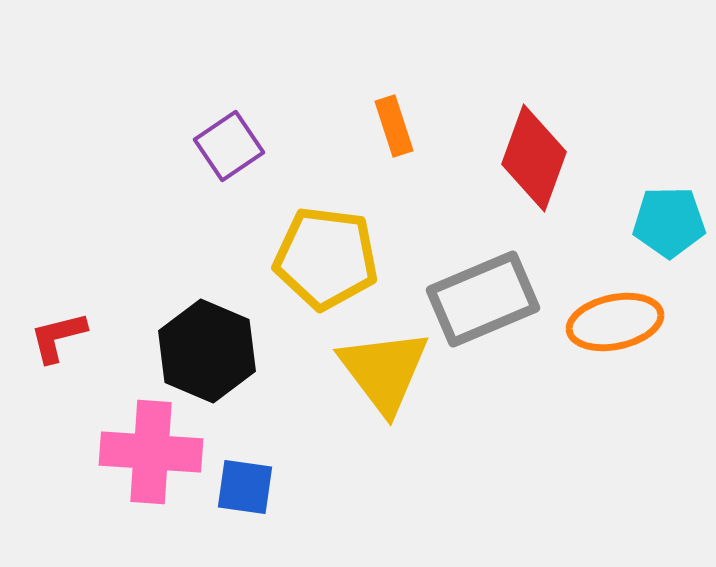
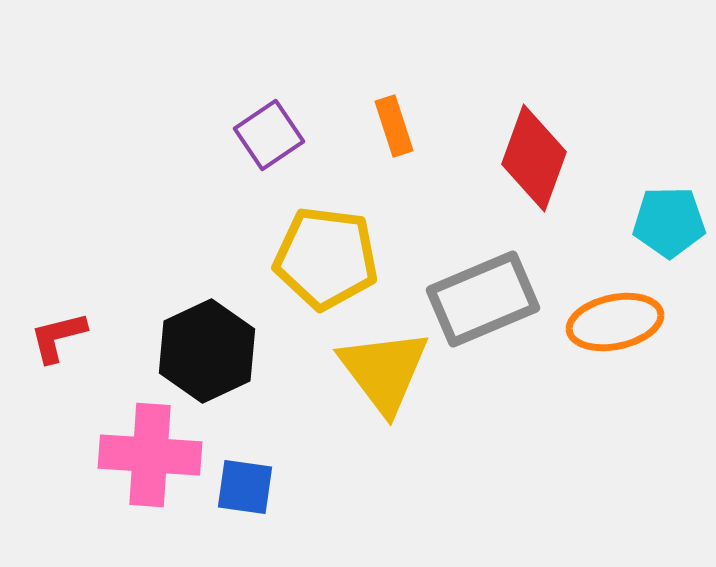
purple square: moved 40 px right, 11 px up
black hexagon: rotated 12 degrees clockwise
pink cross: moved 1 px left, 3 px down
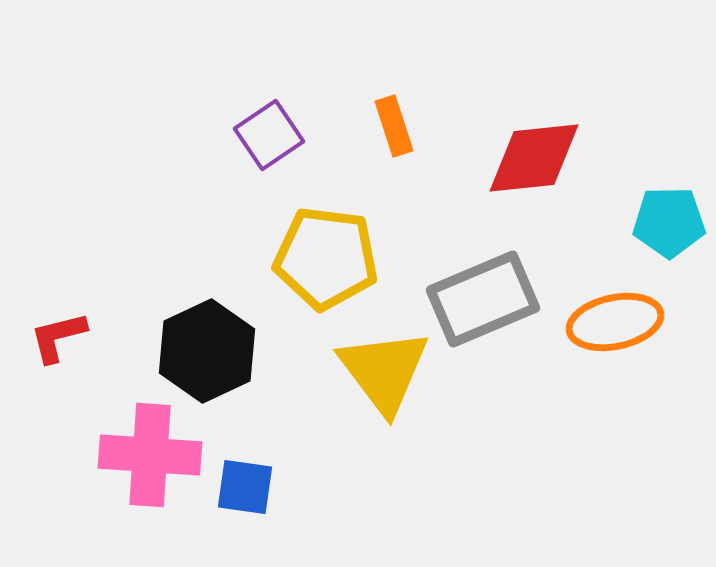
red diamond: rotated 64 degrees clockwise
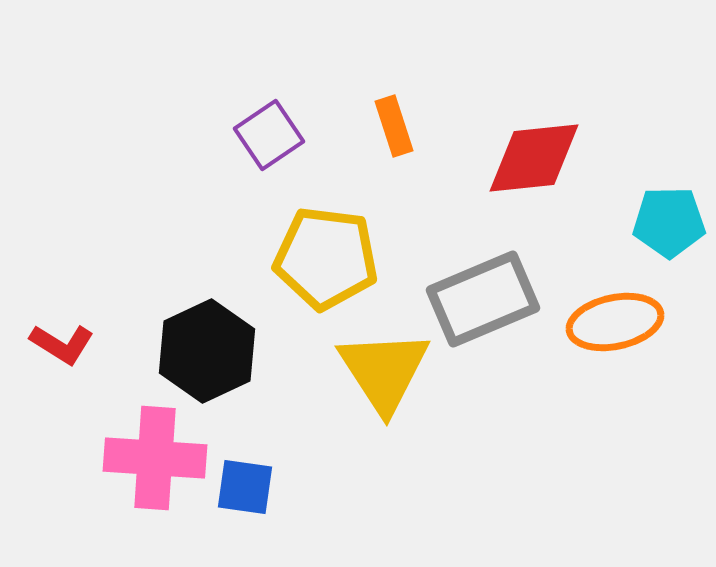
red L-shape: moved 4 px right, 7 px down; rotated 134 degrees counterclockwise
yellow triangle: rotated 4 degrees clockwise
pink cross: moved 5 px right, 3 px down
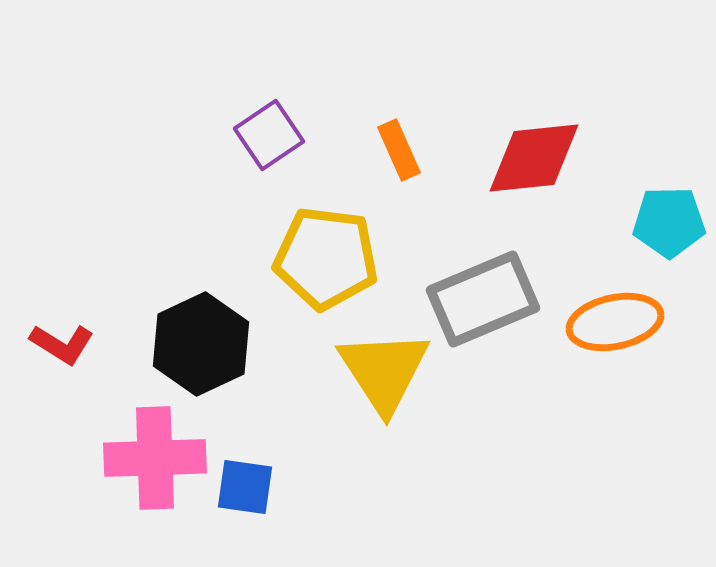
orange rectangle: moved 5 px right, 24 px down; rotated 6 degrees counterclockwise
black hexagon: moved 6 px left, 7 px up
pink cross: rotated 6 degrees counterclockwise
